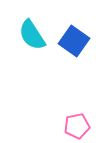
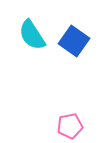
pink pentagon: moved 7 px left
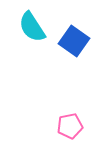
cyan semicircle: moved 8 px up
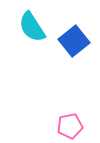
blue square: rotated 16 degrees clockwise
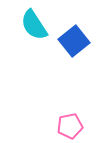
cyan semicircle: moved 2 px right, 2 px up
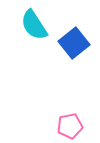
blue square: moved 2 px down
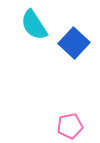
blue square: rotated 8 degrees counterclockwise
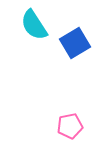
blue square: moved 1 px right; rotated 16 degrees clockwise
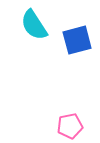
blue square: moved 2 px right, 3 px up; rotated 16 degrees clockwise
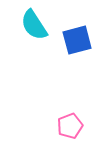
pink pentagon: rotated 10 degrees counterclockwise
